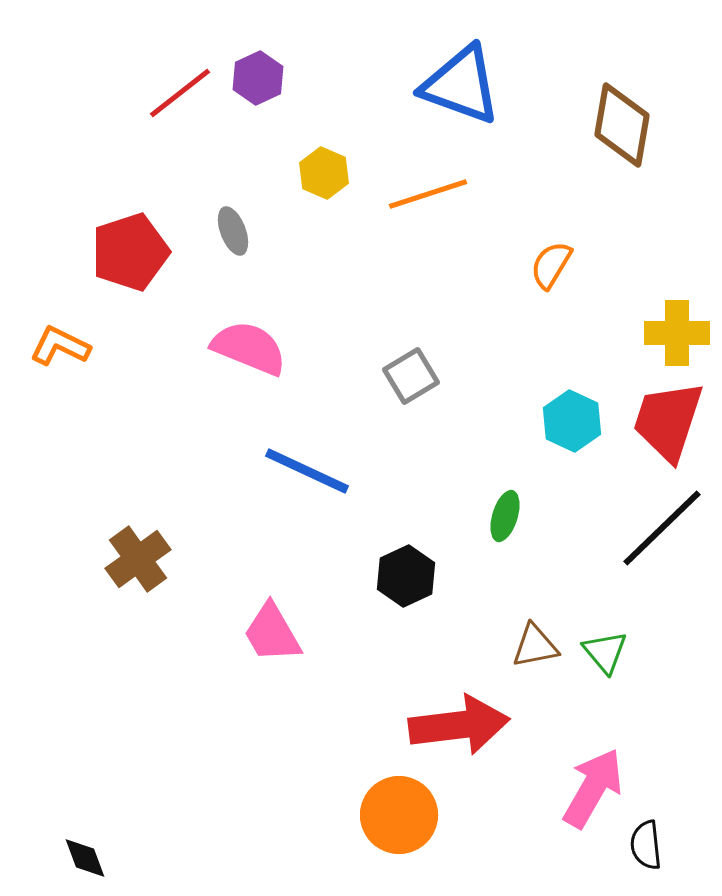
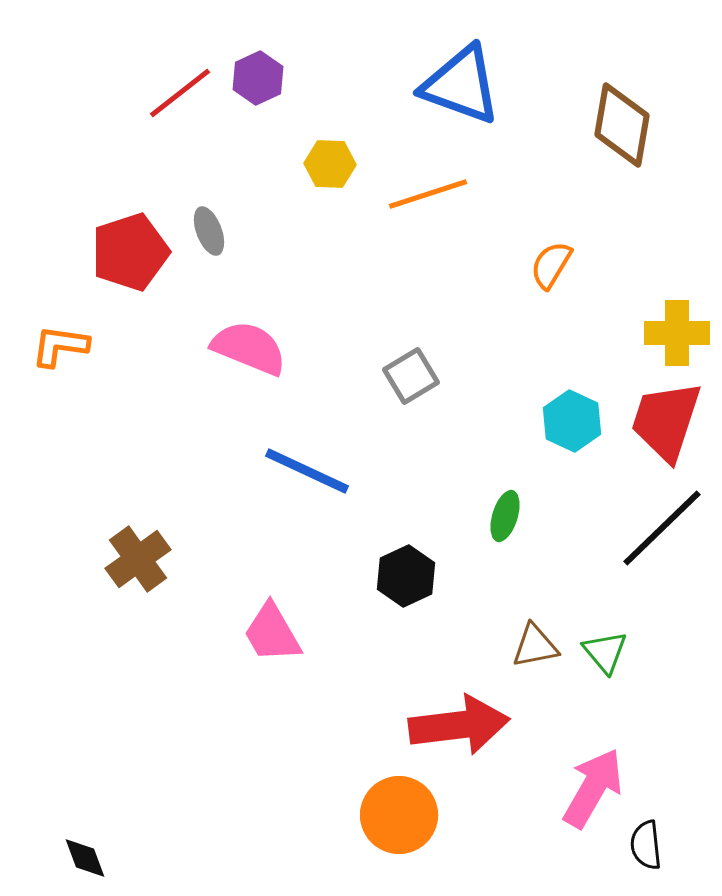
yellow hexagon: moved 6 px right, 9 px up; rotated 21 degrees counterclockwise
gray ellipse: moved 24 px left
orange L-shape: rotated 18 degrees counterclockwise
red trapezoid: moved 2 px left
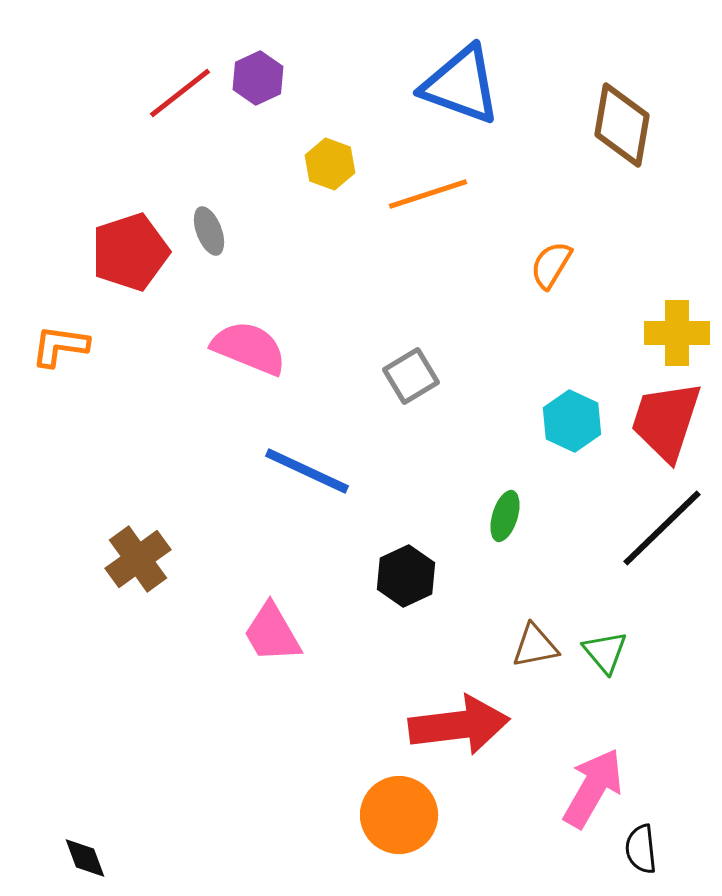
yellow hexagon: rotated 18 degrees clockwise
black semicircle: moved 5 px left, 4 px down
